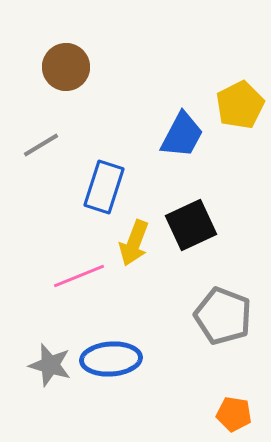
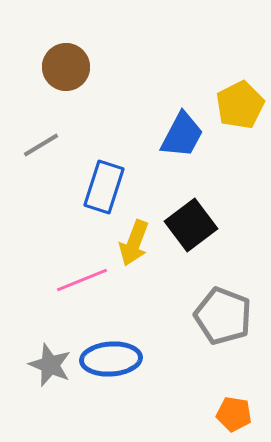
black square: rotated 12 degrees counterclockwise
pink line: moved 3 px right, 4 px down
gray star: rotated 6 degrees clockwise
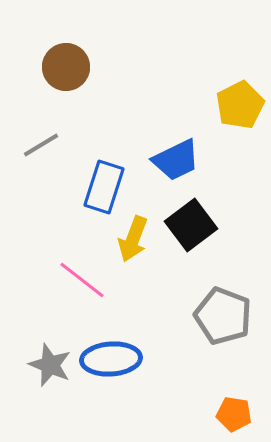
blue trapezoid: moved 6 px left, 25 px down; rotated 36 degrees clockwise
yellow arrow: moved 1 px left, 4 px up
pink line: rotated 60 degrees clockwise
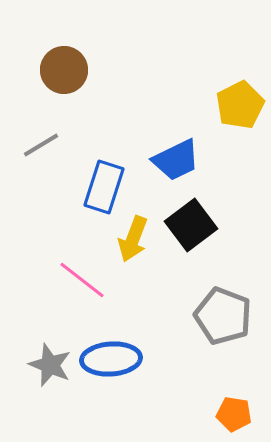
brown circle: moved 2 px left, 3 px down
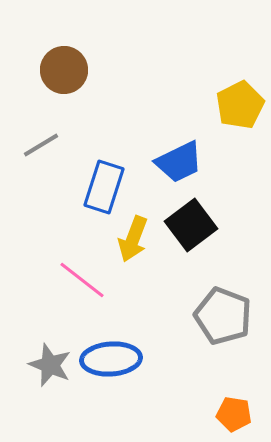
blue trapezoid: moved 3 px right, 2 px down
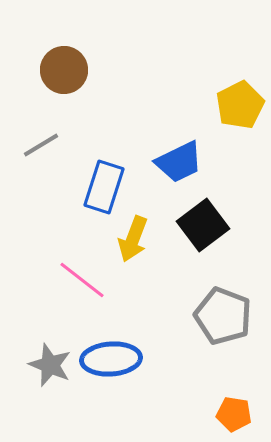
black square: moved 12 px right
